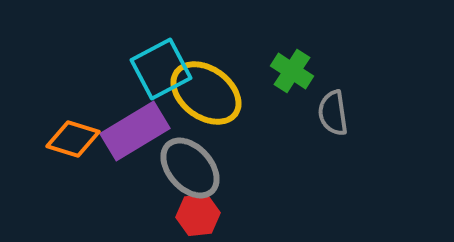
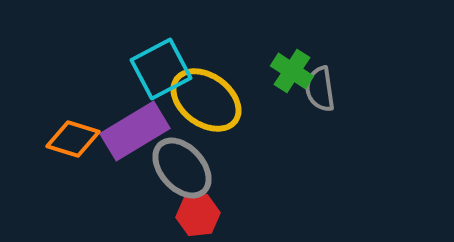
yellow ellipse: moved 7 px down
gray semicircle: moved 13 px left, 24 px up
gray ellipse: moved 8 px left
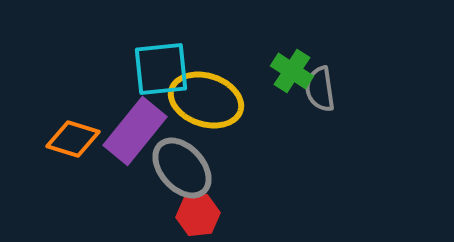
cyan square: rotated 22 degrees clockwise
yellow ellipse: rotated 18 degrees counterclockwise
purple rectangle: rotated 20 degrees counterclockwise
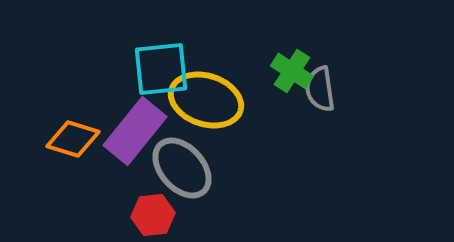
red hexagon: moved 45 px left
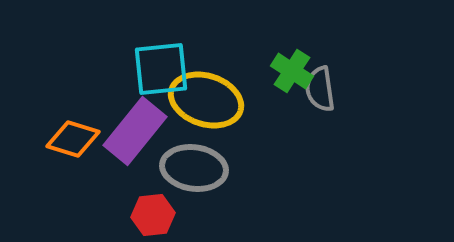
gray ellipse: moved 12 px right; rotated 40 degrees counterclockwise
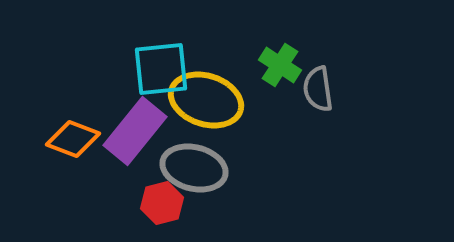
green cross: moved 12 px left, 6 px up
gray semicircle: moved 2 px left
orange diamond: rotated 4 degrees clockwise
gray ellipse: rotated 6 degrees clockwise
red hexagon: moved 9 px right, 12 px up; rotated 9 degrees counterclockwise
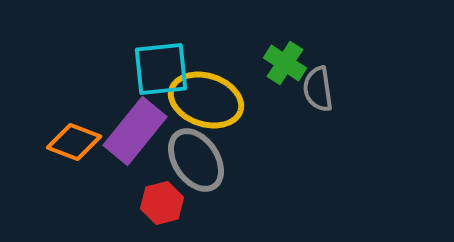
green cross: moved 5 px right, 2 px up
orange diamond: moved 1 px right, 3 px down
gray ellipse: moved 2 px right, 8 px up; rotated 42 degrees clockwise
